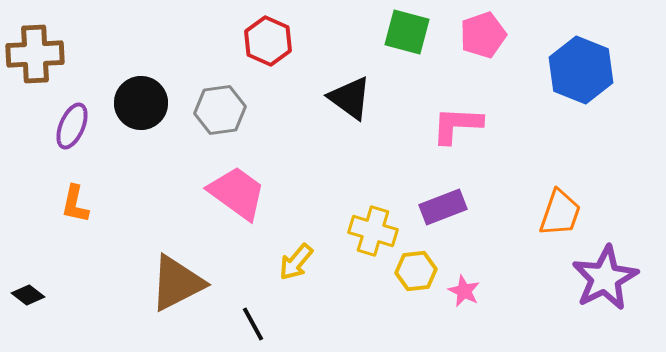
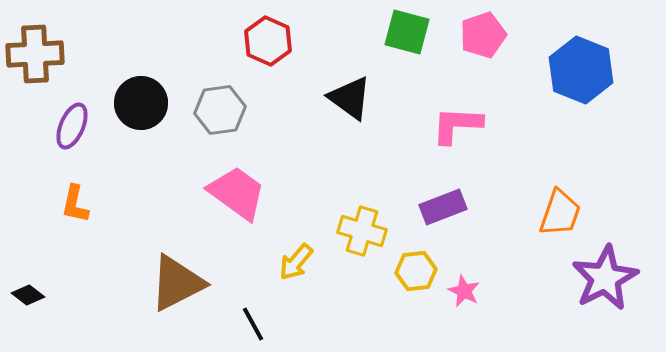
yellow cross: moved 11 px left
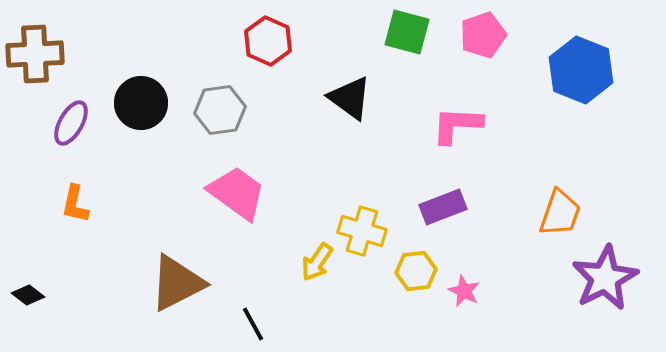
purple ellipse: moved 1 px left, 3 px up; rotated 6 degrees clockwise
yellow arrow: moved 21 px right; rotated 6 degrees counterclockwise
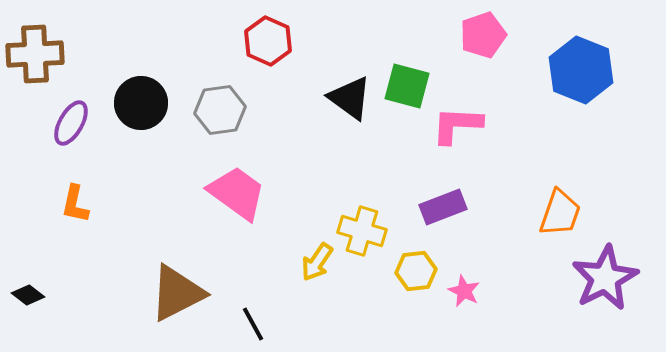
green square: moved 54 px down
brown triangle: moved 10 px down
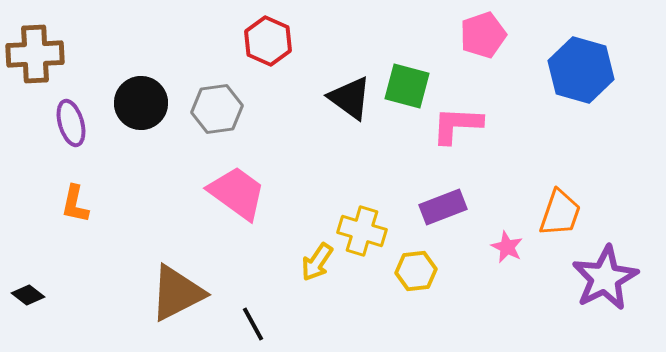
blue hexagon: rotated 6 degrees counterclockwise
gray hexagon: moved 3 px left, 1 px up
purple ellipse: rotated 45 degrees counterclockwise
pink star: moved 43 px right, 44 px up
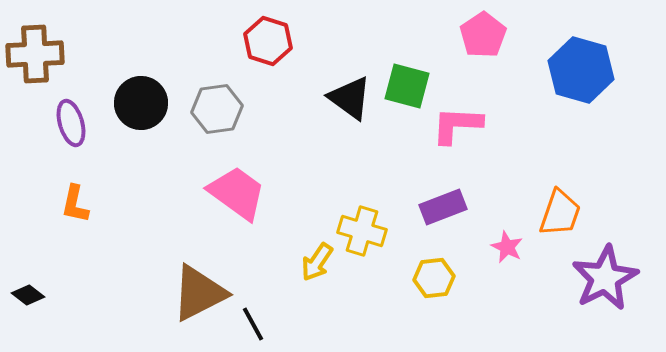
pink pentagon: rotated 15 degrees counterclockwise
red hexagon: rotated 6 degrees counterclockwise
yellow hexagon: moved 18 px right, 7 px down
brown triangle: moved 22 px right
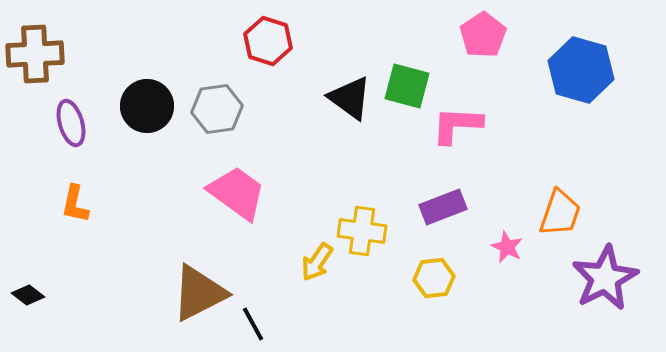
black circle: moved 6 px right, 3 px down
yellow cross: rotated 9 degrees counterclockwise
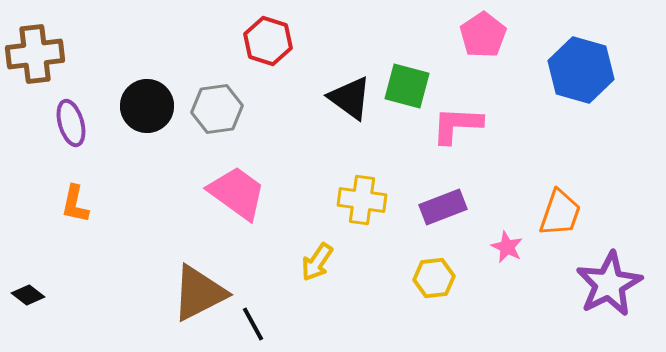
brown cross: rotated 4 degrees counterclockwise
yellow cross: moved 31 px up
purple star: moved 4 px right, 6 px down
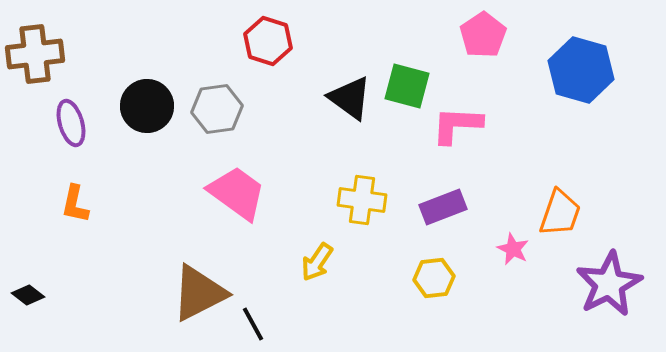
pink star: moved 6 px right, 2 px down
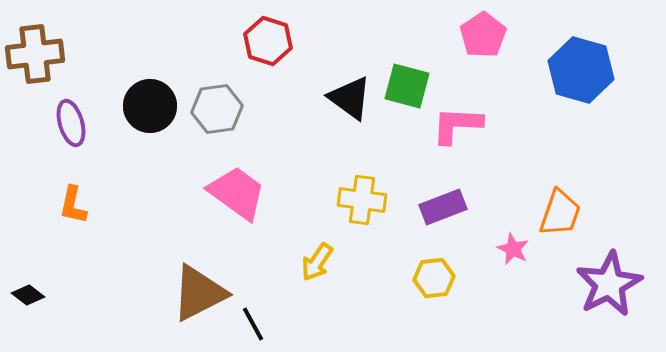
black circle: moved 3 px right
orange L-shape: moved 2 px left, 1 px down
